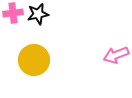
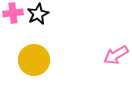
black star: rotated 15 degrees counterclockwise
pink arrow: rotated 10 degrees counterclockwise
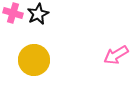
pink cross: rotated 24 degrees clockwise
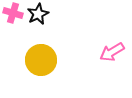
pink arrow: moved 4 px left, 3 px up
yellow circle: moved 7 px right
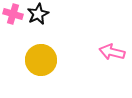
pink cross: moved 1 px down
pink arrow: rotated 45 degrees clockwise
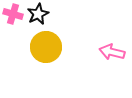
yellow circle: moved 5 px right, 13 px up
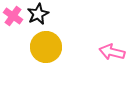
pink cross: moved 2 px down; rotated 18 degrees clockwise
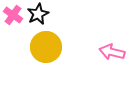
pink cross: moved 1 px up
